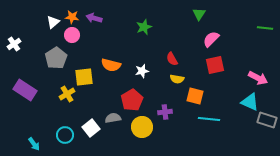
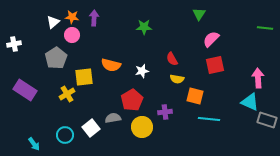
purple arrow: rotated 77 degrees clockwise
green star: rotated 21 degrees clockwise
white cross: rotated 24 degrees clockwise
pink arrow: rotated 120 degrees counterclockwise
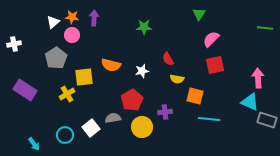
red semicircle: moved 4 px left
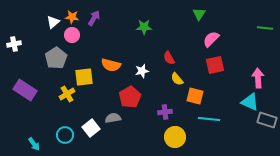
purple arrow: rotated 28 degrees clockwise
red semicircle: moved 1 px right, 1 px up
yellow semicircle: rotated 40 degrees clockwise
red pentagon: moved 2 px left, 3 px up
yellow circle: moved 33 px right, 10 px down
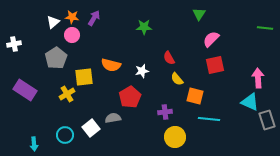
gray rectangle: rotated 54 degrees clockwise
cyan arrow: rotated 32 degrees clockwise
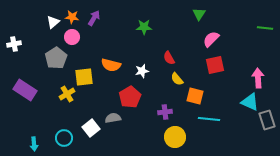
pink circle: moved 2 px down
cyan circle: moved 1 px left, 3 px down
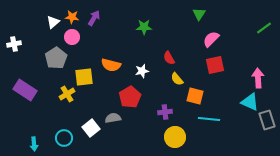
green line: moved 1 px left; rotated 42 degrees counterclockwise
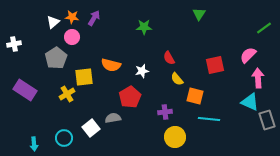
pink semicircle: moved 37 px right, 16 px down
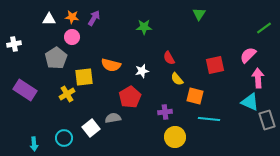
white triangle: moved 4 px left, 3 px up; rotated 40 degrees clockwise
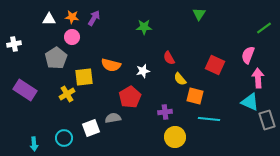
pink semicircle: rotated 24 degrees counterclockwise
red square: rotated 36 degrees clockwise
white star: moved 1 px right
yellow semicircle: moved 3 px right
white square: rotated 18 degrees clockwise
